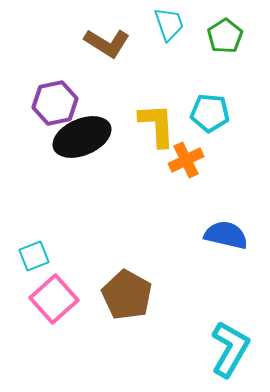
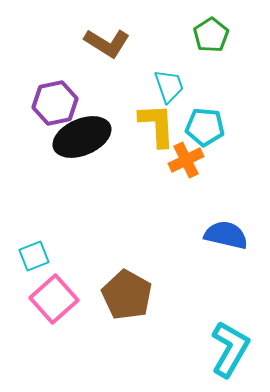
cyan trapezoid: moved 62 px down
green pentagon: moved 14 px left, 1 px up
cyan pentagon: moved 5 px left, 14 px down
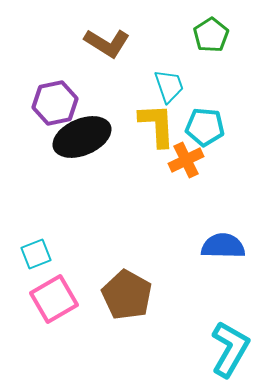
blue semicircle: moved 3 px left, 11 px down; rotated 12 degrees counterclockwise
cyan square: moved 2 px right, 2 px up
pink square: rotated 12 degrees clockwise
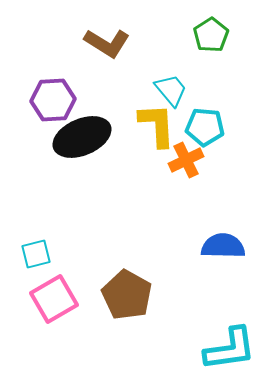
cyan trapezoid: moved 2 px right, 4 px down; rotated 21 degrees counterclockwise
purple hexagon: moved 2 px left, 3 px up; rotated 9 degrees clockwise
cyan square: rotated 8 degrees clockwise
cyan L-shape: rotated 52 degrees clockwise
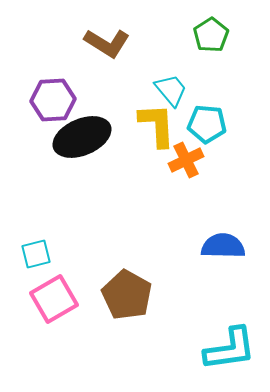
cyan pentagon: moved 2 px right, 3 px up
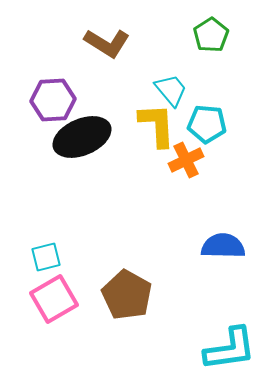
cyan square: moved 10 px right, 3 px down
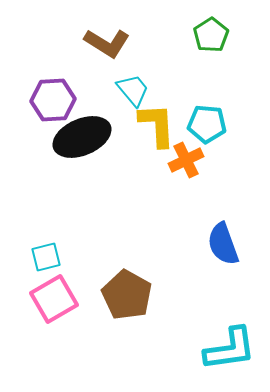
cyan trapezoid: moved 38 px left
blue semicircle: moved 2 px up; rotated 111 degrees counterclockwise
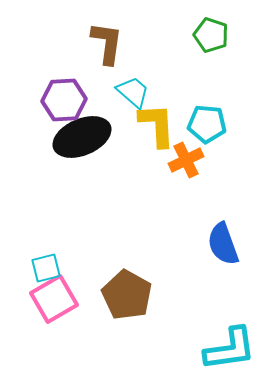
green pentagon: rotated 20 degrees counterclockwise
brown L-shape: rotated 114 degrees counterclockwise
cyan trapezoid: moved 2 px down; rotated 9 degrees counterclockwise
purple hexagon: moved 11 px right
cyan square: moved 11 px down
